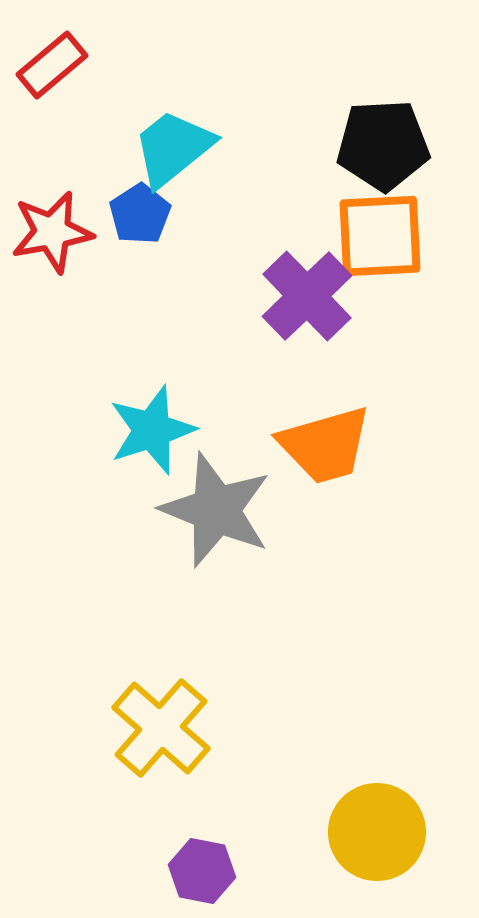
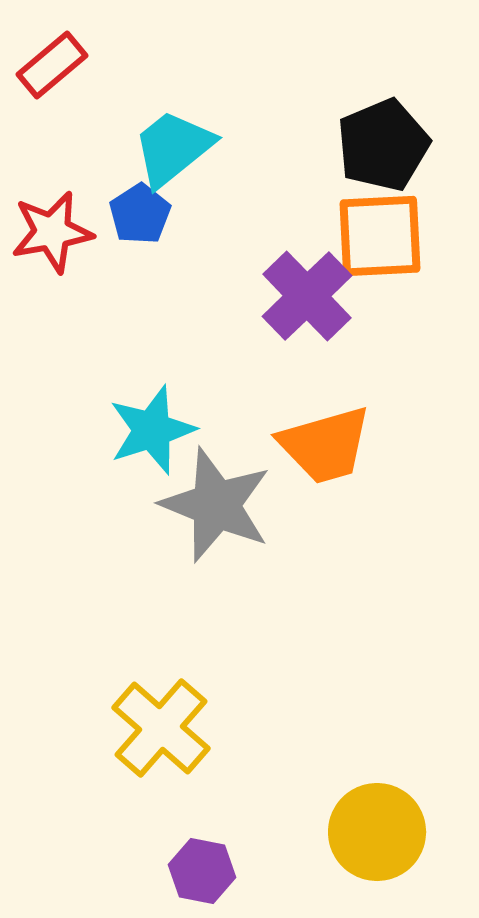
black pentagon: rotated 20 degrees counterclockwise
gray star: moved 5 px up
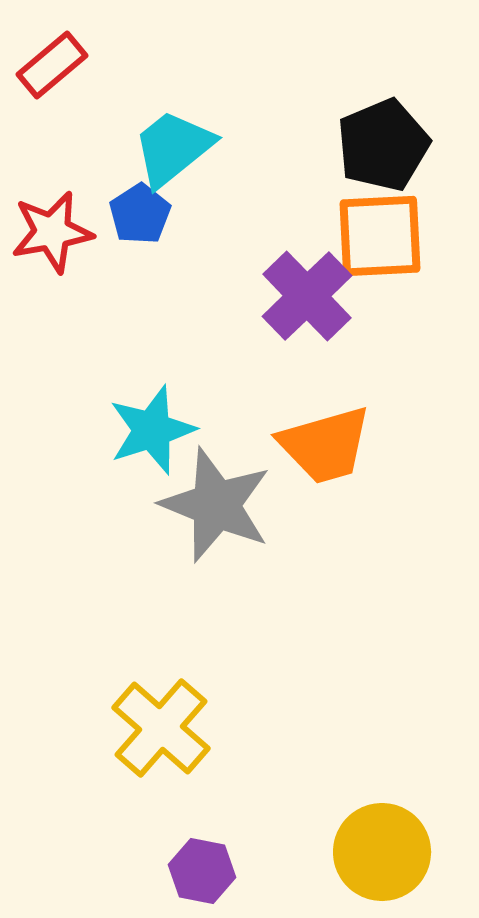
yellow circle: moved 5 px right, 20 px down
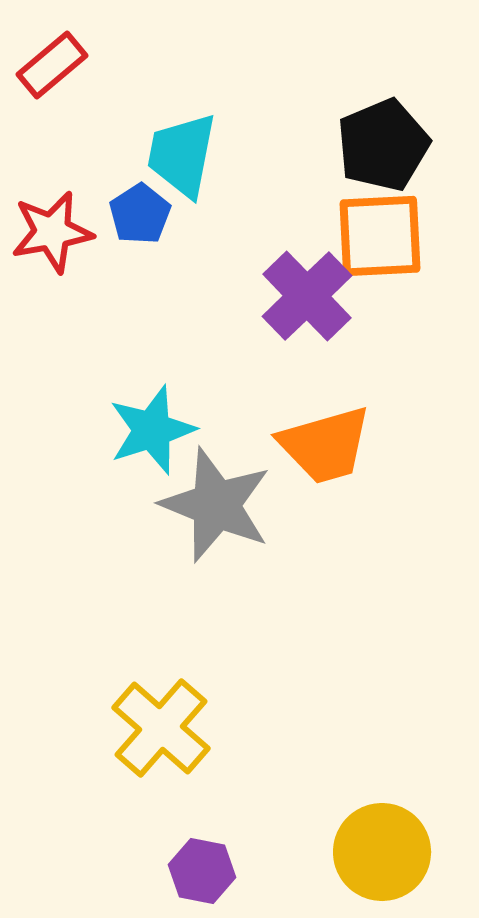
cyan trapezoid: moved 9 px right, 7 px down; rotated 40 degrees counterclockwise
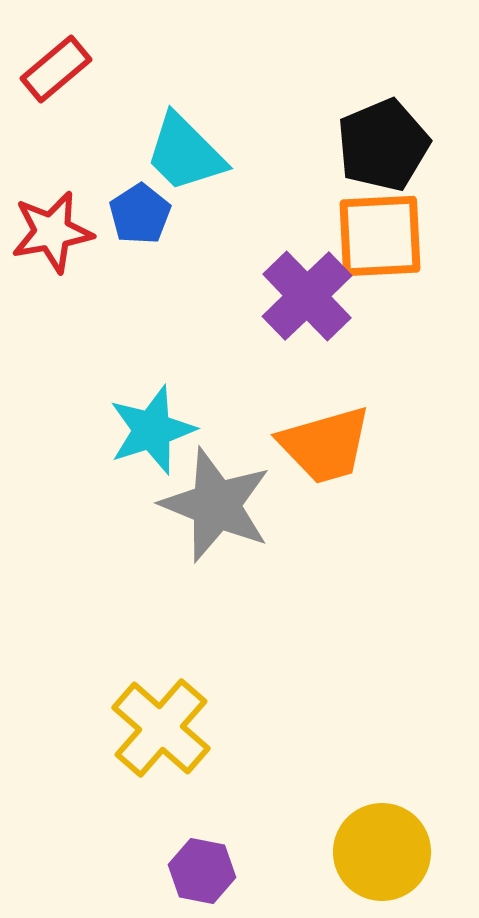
red rectangle: moved 4 px right, 4 px down
cyan trapezoid: moved 3 px right, 2 px up; rotated 56 degrees counterclockwise
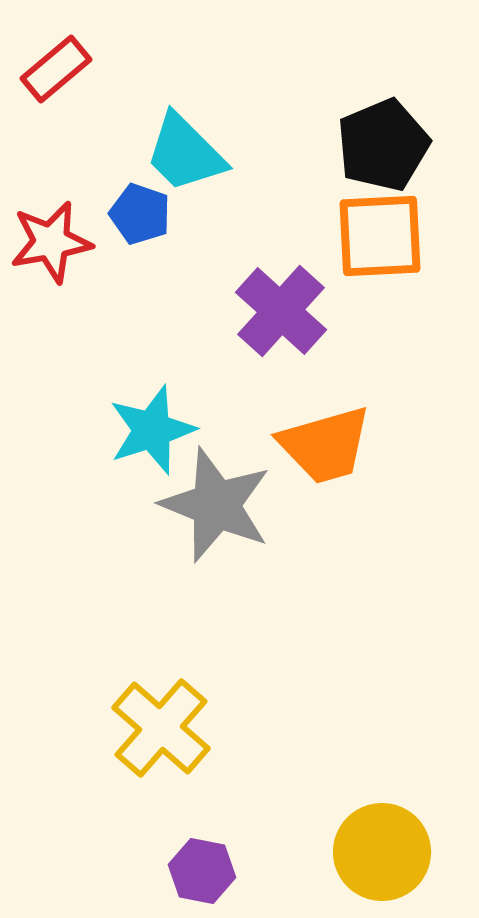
blue pentagon: rotated 20 degrees counterclockwise
red star: moved 1 px left, 10 px down
purple cross: moved 26 px left, 15 px down; rotated 4 degrees counterclockwise
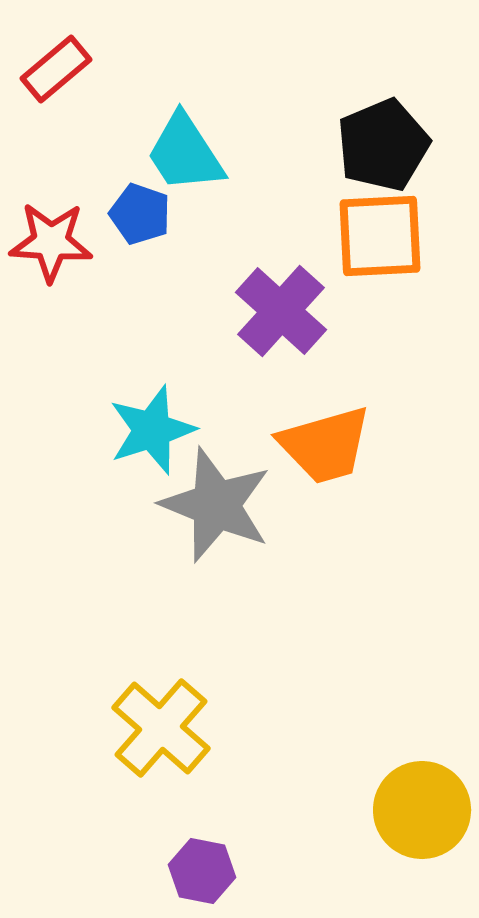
cyan trapezoid: rotated 12 degrees clockwise
red star: rotated 14 degrees clockwise
yellow circle: moved 40 px right, 42 px up
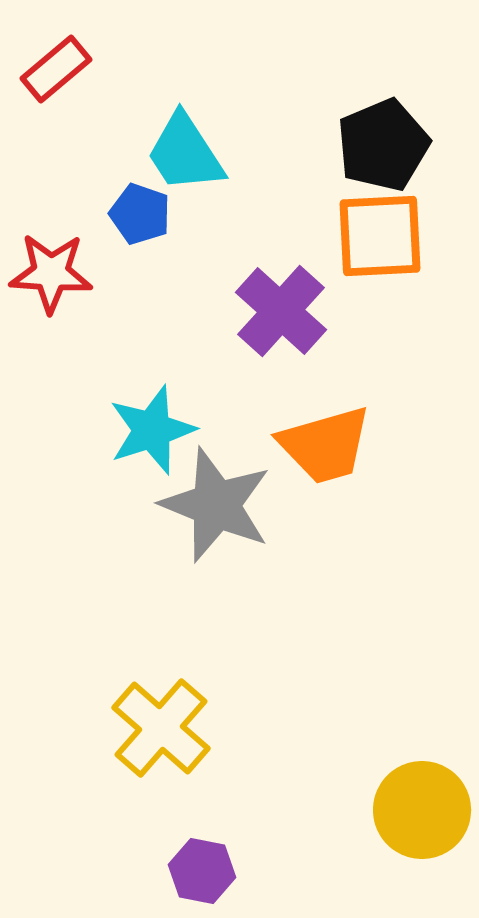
red star: moved 31 px down
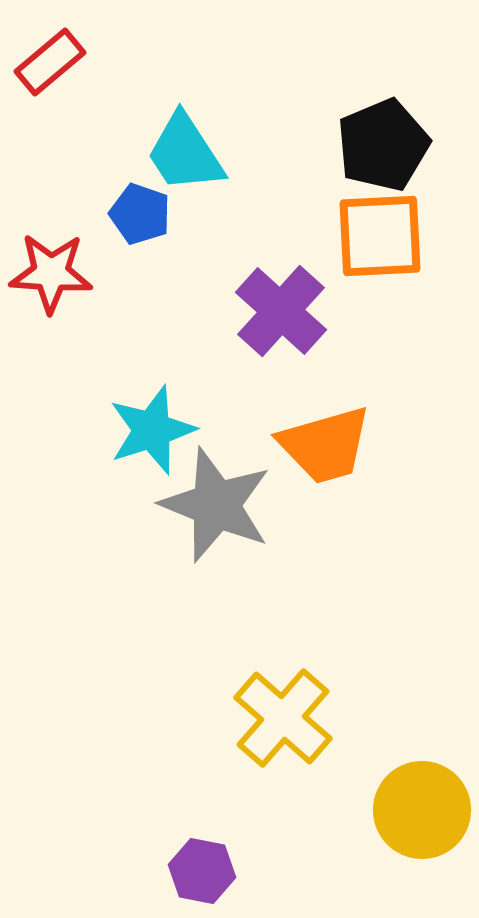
red rectangle: moved 6 px left, 7 px up
yellow cross: moved 122 px right, 10 px up
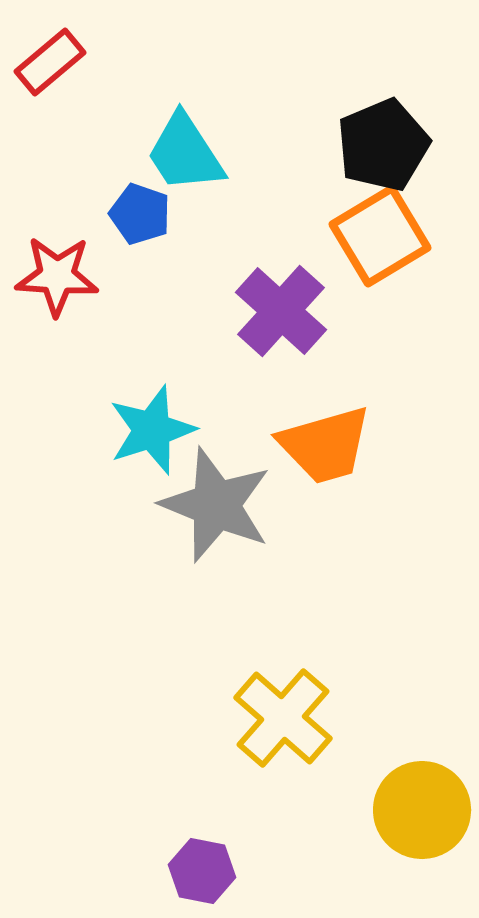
orange square: rotated 28 degrees counterclockwise
red star: moved 6 px right, 3 px down
